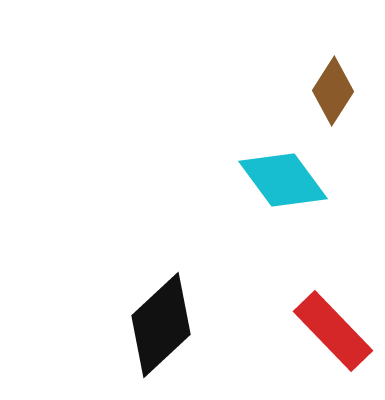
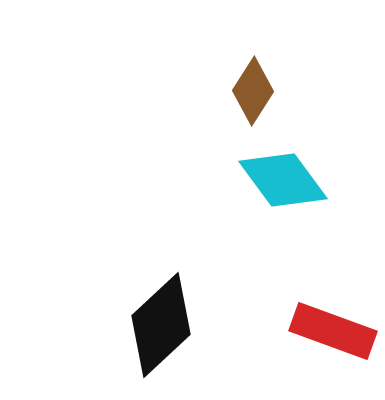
brown diamond: moved 80 px left
red rectangle: rotated 26 degrees counterclockwise
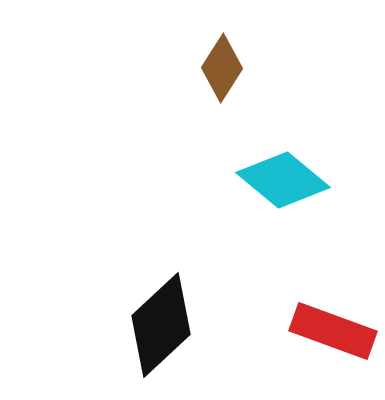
brown diamond: moved 31 px left, 23 px up
cyan diamond: rotated 14 degrees counterclockwise
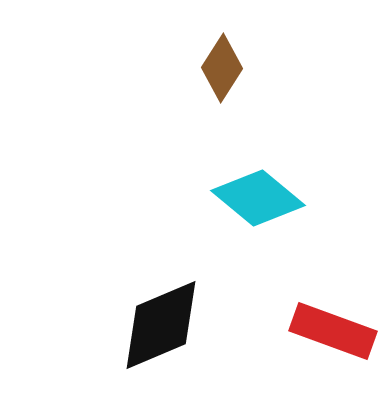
cyan diamond: moved 25 px left, 18 px down
black diamond: rotated 20 degrees clockwise
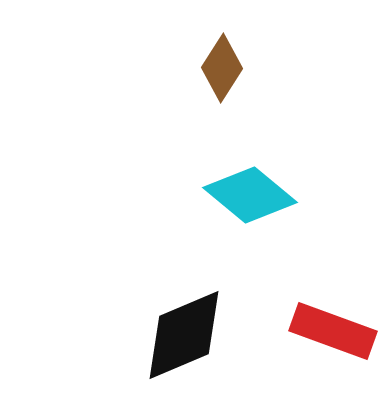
cyan diamond: moved 8 px left, 3 px up
black diamond: moved 23 px right, 10 px down
